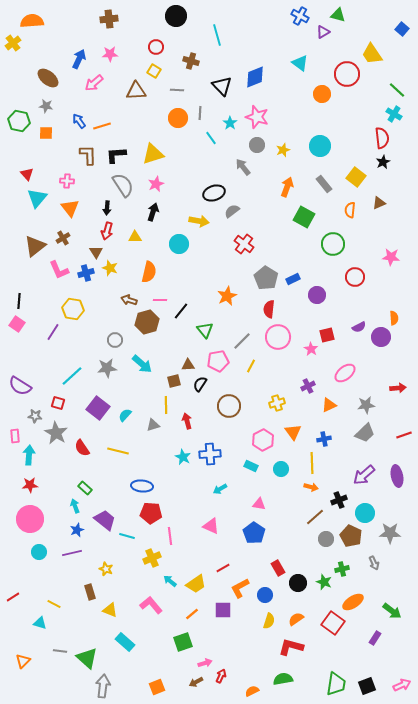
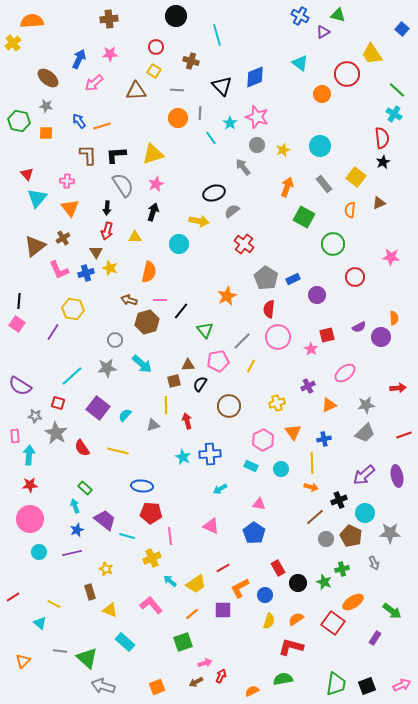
cyan triangle at (40, 623): rotated 24 degrees clockwise
gray arrow at (103, 686): rotated 80 degrees counterclockwise
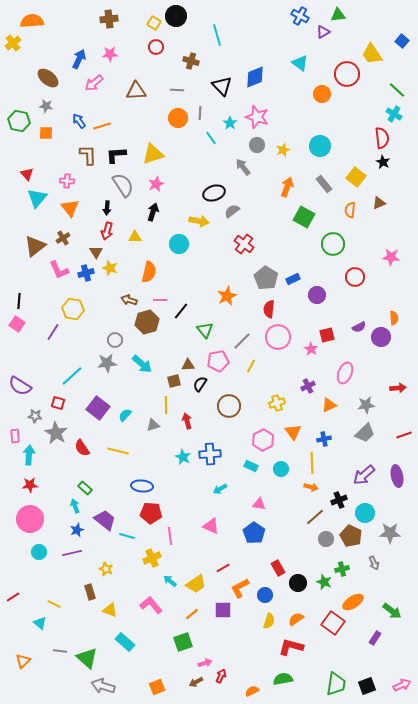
green triangle at (338, 15): rotated 21 degrees counterclockwise
blue square at (402, 29): moved 12 px down
yellow square at (154, 71): moved 48 px up
black star at (383, 162): rotated 16 degrees counterclockwise
gray star at (107, 368): moved 5 px up
pink ellipse at (345, 373): rotated 30 degrees counterclockwise
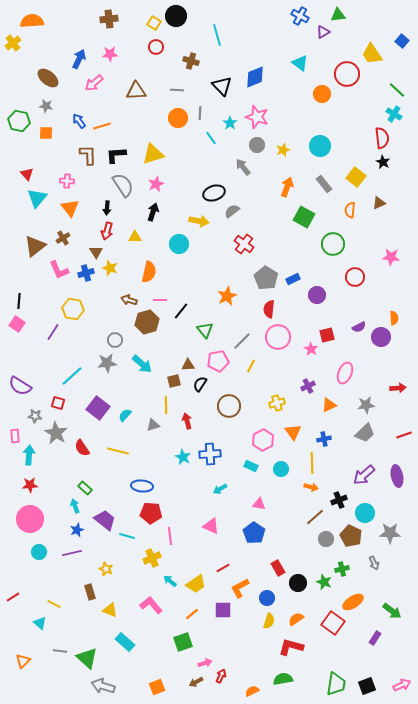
blue circle at (265, 595): moved 2 px right, 3 px down
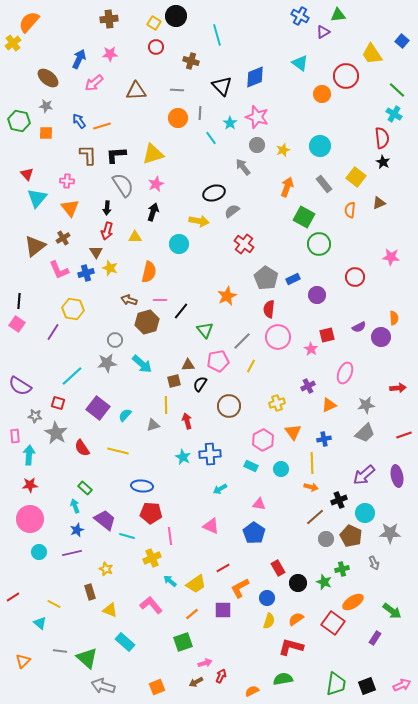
orange semicircle at (32, 21): moved 3 px left, 1 px down; rotated 45 degrees counterclockwise
red circle at (347, 74): moved 1 px left, 2 px down
green circle at (333, 244): moved 14 px left
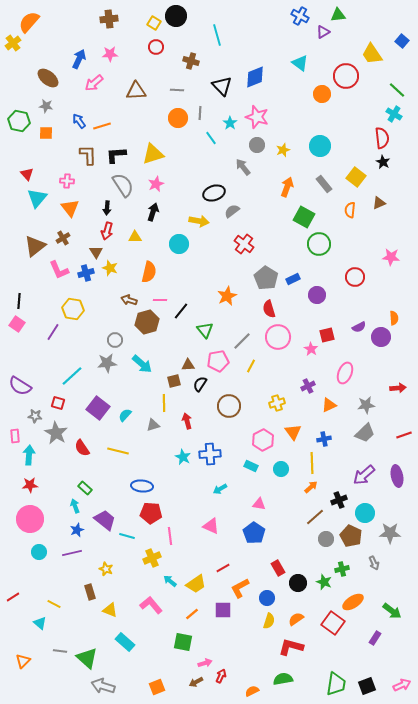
red semicircle at (269, 309): rotated 24 degrees counterclockwise
yellow line at (166, 405): moved 2 px left, 2 px up
orange arrow at (311, 487): rotated 56 degrees counterclockwise
green square at (183, 642): rotated 30 degrees clockwise
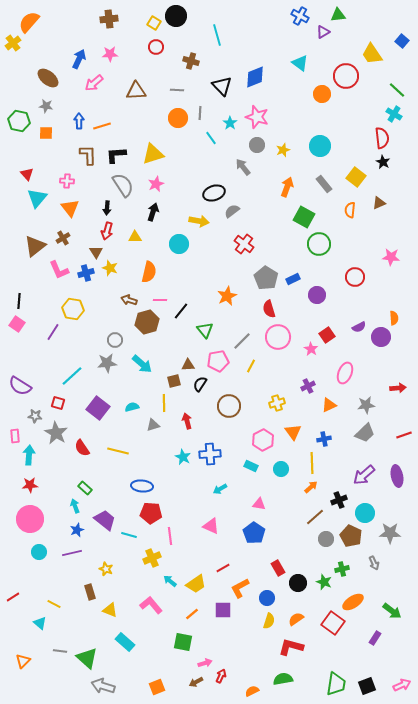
blue arrow at (79, 121): rotated 35 degrees clockwise
red square at (327, 335): rotated 21 degrees counterclockwise
cyan semicircle at (125, 415): moved 7 px right, 8 px up; rotated 32 degrees clockwise
cyan line at (127, 536): moved 2 px right, 1 px up
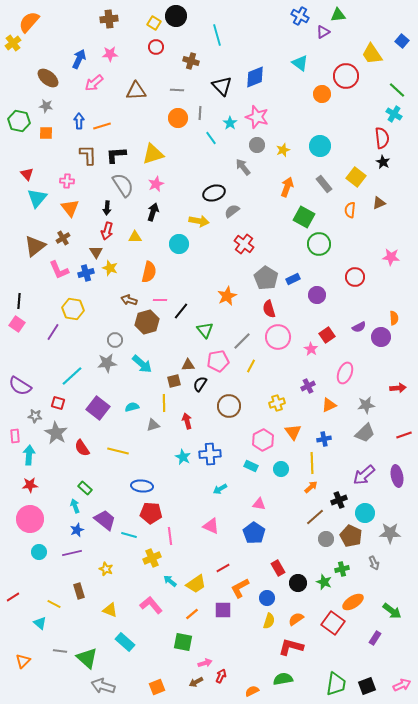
brown rectangle at (90, 592): moved 11 px left, 1 px up
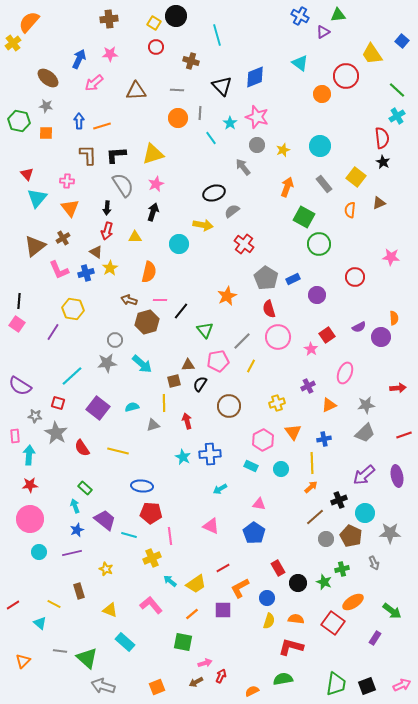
cyan cross at (394, 114): moved 3 px right, 2 px down; rotated 28 degrees clockwise
yellow arrow at (199, 221): moved 4 px right, 4 px down
brown triangle at (96, 252): rotated 24 degrees counterclockwise
yellow star at (110, 268): rotated 21 degrees clockwise
red line at (13, 597): moved 8 px down
orange semicircle at (296, 619): rotated 42 degrees clockwise
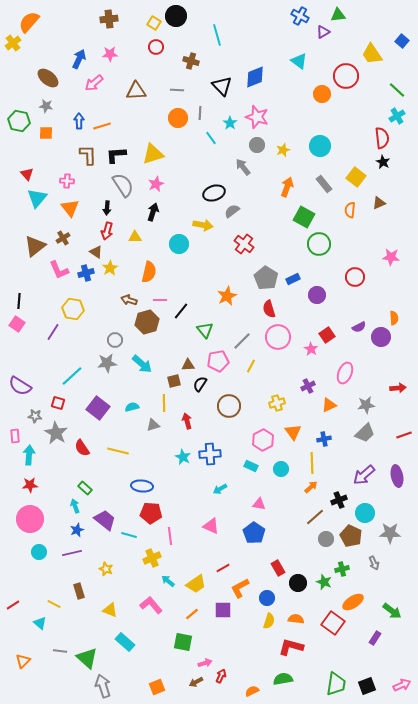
cyan triangle at (300, 63): moved 1 px left, 2 px up
cyan arrow at (170, 581): moved 2 px left
gray arrow at (103, 686): rotated 55 degrees clockwise
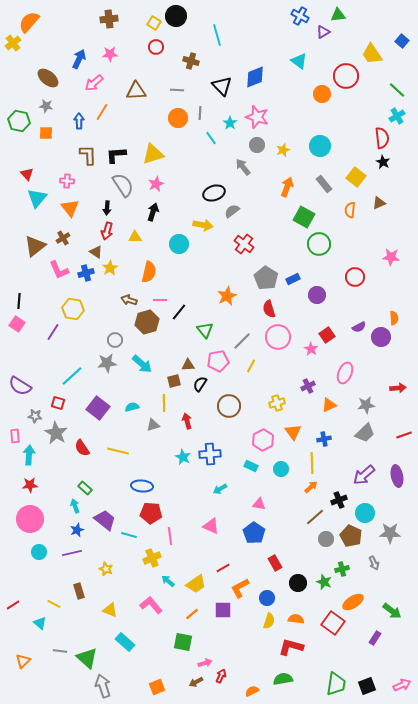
orange line at (102, 126): moved 14 px up; rotated 42 degrees counterclockwise
black line at (181, 311): moved 2 px left, 1 px down
red rectangle at (278, 568): moved 3 px left, 5 px up
